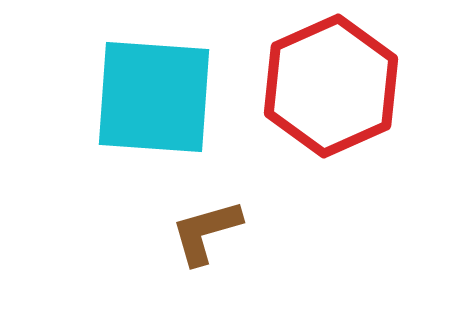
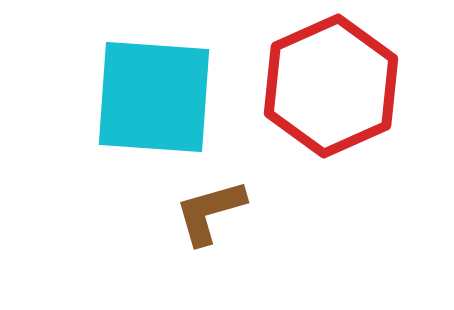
brown L-shape: moved 4 px right, 20 px up
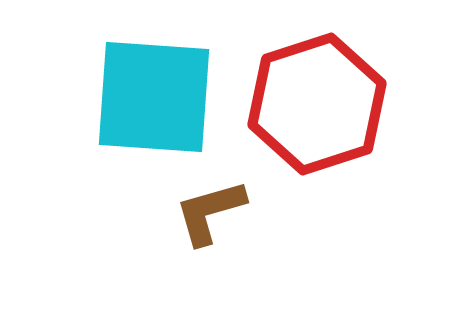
red hexagon: moved 14 px left, 18 px down; rotated 6 degrees clockwise
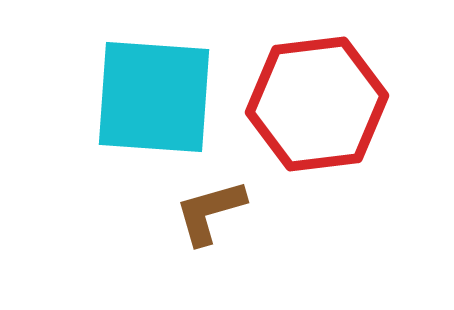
red hexagon: rotated 11 degrees clockwise
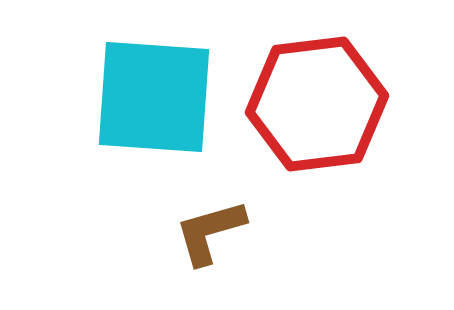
brown L-shape: moved 20 px down
